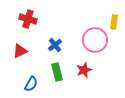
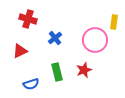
blue cross: moved 7 px up
blue semicircle: rotated 42 degrees clockwise
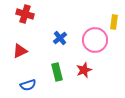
red cross: moved 3 px left, 5 px up
blue cross: moved 5 px right
blue semicircle: moved 3 px left, 1 px down
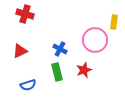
blue cross: moved 11 px down; rotated 24 degrees counterclockwise
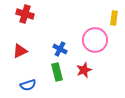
yellow rectangle: moved 4 px up
